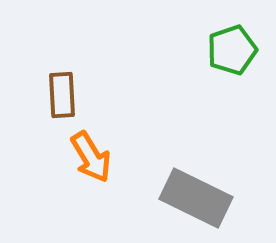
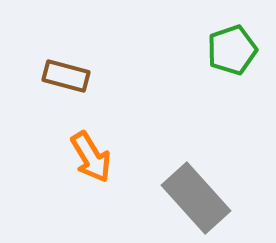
brown rectangle: moved 4 px right, 19 px up; rotated 72 degrees counterclockwise
gray rectangle: rotated 22 degrees clockwise
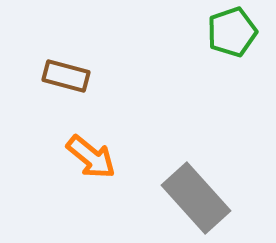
green pentagon: moved 18 px up
orange arrow: rotated 20 degrees counterclockwise
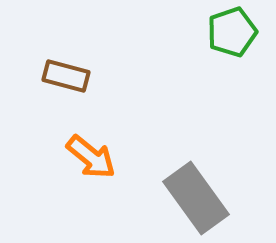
gray rectangle: rotated 6 degrees clockwise
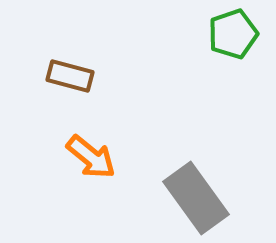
green pentagon: moved 1 px right, 2 px down
brown rectangle: moved 4 px right
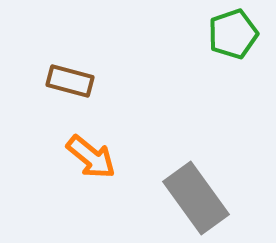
brown rectangle: moved 5 px down
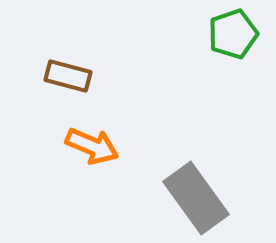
brown rectangle: moved 2 px left, 5 px up
orange arrow: moved 1 px right, 11 px up; rotated 16 degrees counterclockwise
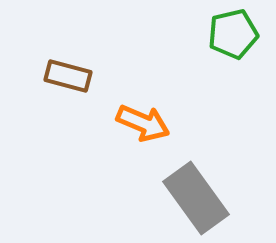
green pentagon: rotated 6 degrees clockwise
orange arrow: moved 51 px right, 23 px up
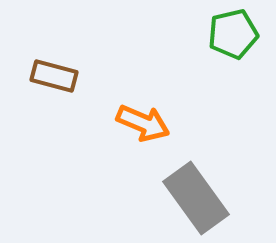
brown rectangle: moved 14 px left
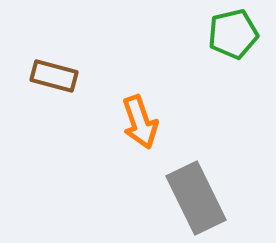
orange arrow: moved 3 px left, 1 px up; rotated 48 degrees clockwise
gray rectangle: rotated 10 degrees clockwise
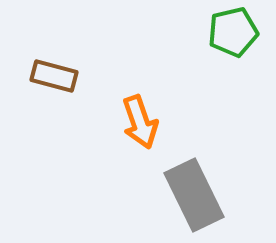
green pentagon: moved 2 px up
gray rectangle: moved 2 px left, 3 px up
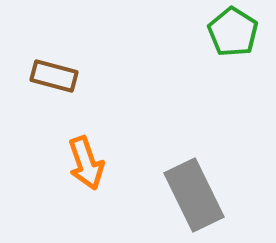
green pentagon: rotated 27 degrees counterclockwise
orange arrow: moved 54 px left, 41 px down
